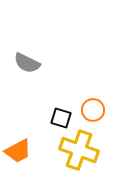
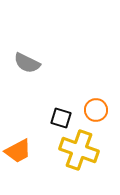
orange circle: moved 3 px right
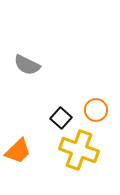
gray semicircle: moved 2 px down
black square: rotated 25 degrees clockwise
orange trapezoid: rotated 16 degrees counterclockwise
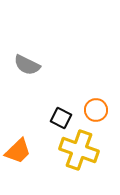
black square: rotated 15 degrees counterclockwise
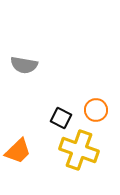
gray semicircle: moved 3 px left; rotated 16 degrees counterclockwise
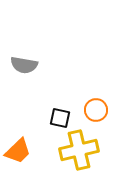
black square: moved 1 px left; rotated 15 degrees counterclockwise
yellow cross: rotated 33 degrees counterclockwise
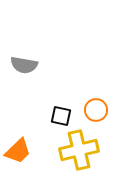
black square: moved 1 px right, 2 px up
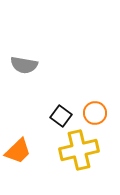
orange circle: moved 1 px left, 3 px down
black square: rotated 25 degrees clockwise
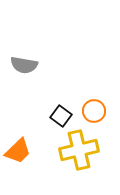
orange circle: moved 1 px left, 2 px up
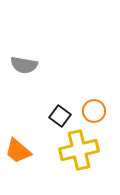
black square: moved 1 px left
orange trapezoid: rotated 84 degrees clockwise
